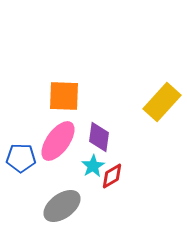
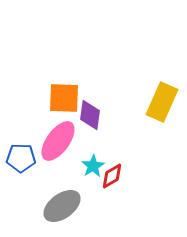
orange square: moved 2 px down
yellow rectangle: rotated 18 degrees counterclockwise
purple diamond: moved 9 px left, 22 px up
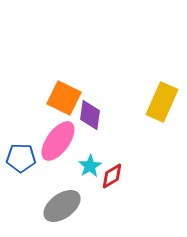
orange square: rotated 24 degrees clockwise
cyan star: moved 3 px left
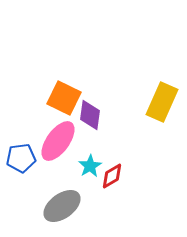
blue pentagon: rotated 8 degrees counterclockwise
